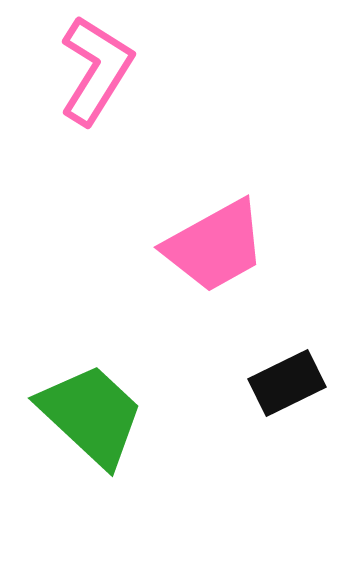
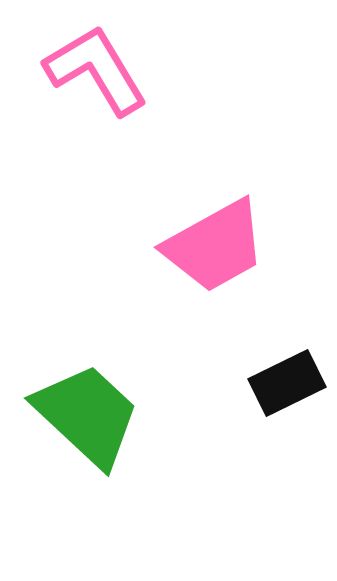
pink L-shape: rotated 63 degrees counterclockwise
green trapezoid: moved 4 px left
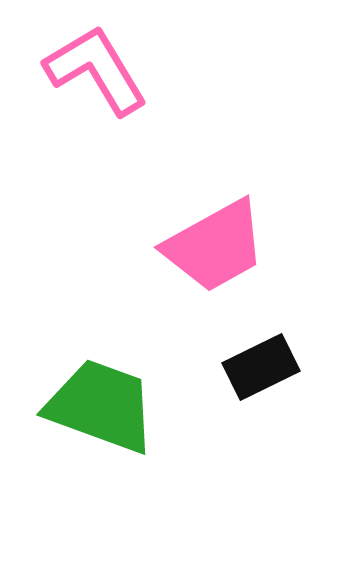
black rectangle: moved 26 px left, 16 px up
green trapezoid: moved 14 px right, 9 px up; rotated 23 degrees counterclockwise
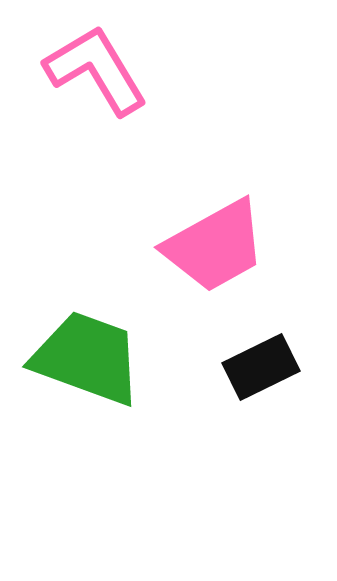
green trapezoid: moved 14 px left, 48 px up
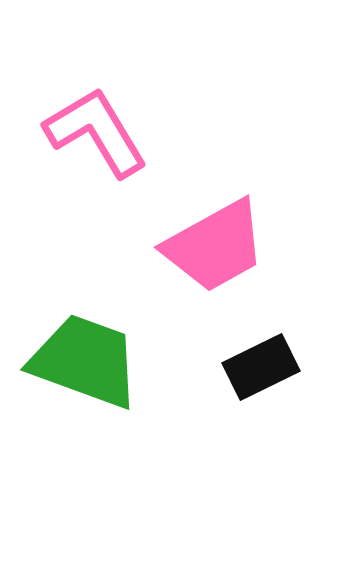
pink L-shape: moved 62 px down
green trapezoid: moved 2 px left, 3 px down
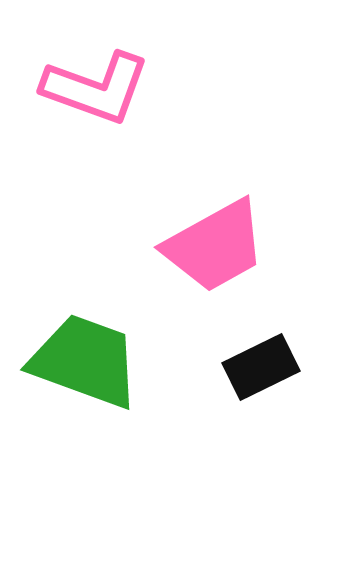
pink L-shape: moved 44 px up; rotated 141 degrees clockwise
